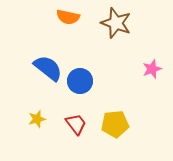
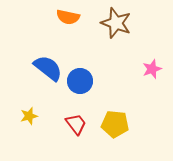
yellow star: moved 8 px left, 3 px up
yellow pentagon: rotated 12 degrees clockwise
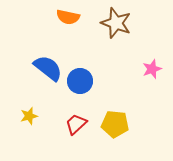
red trapezoid: rotated 95 degrees counterclockwise
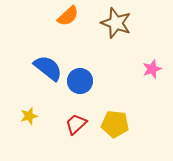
orange semicircle: moved 1 px up; rotated 55 degrees counterclockwise
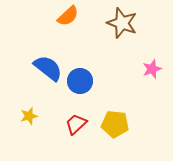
brown star: moved 6 px right
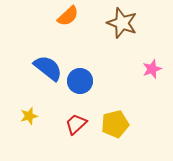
yellow pentagon: rotated 20 degrees counterclockwise
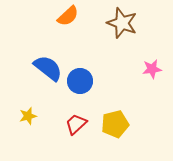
pink star: rotated 12 degrees clockwise
yellow star: moved 1 px left
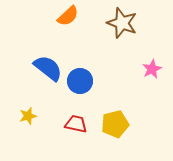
pink star: rotated 18 degrees counterclockwise
red trapezoid: rotated 55 degrees clockwise
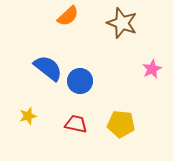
yellow pentagon: moved 6 px right; rotated 20 degrees clockwise
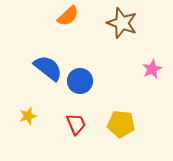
red trapezoid: rotated 55 degrees clockwise
